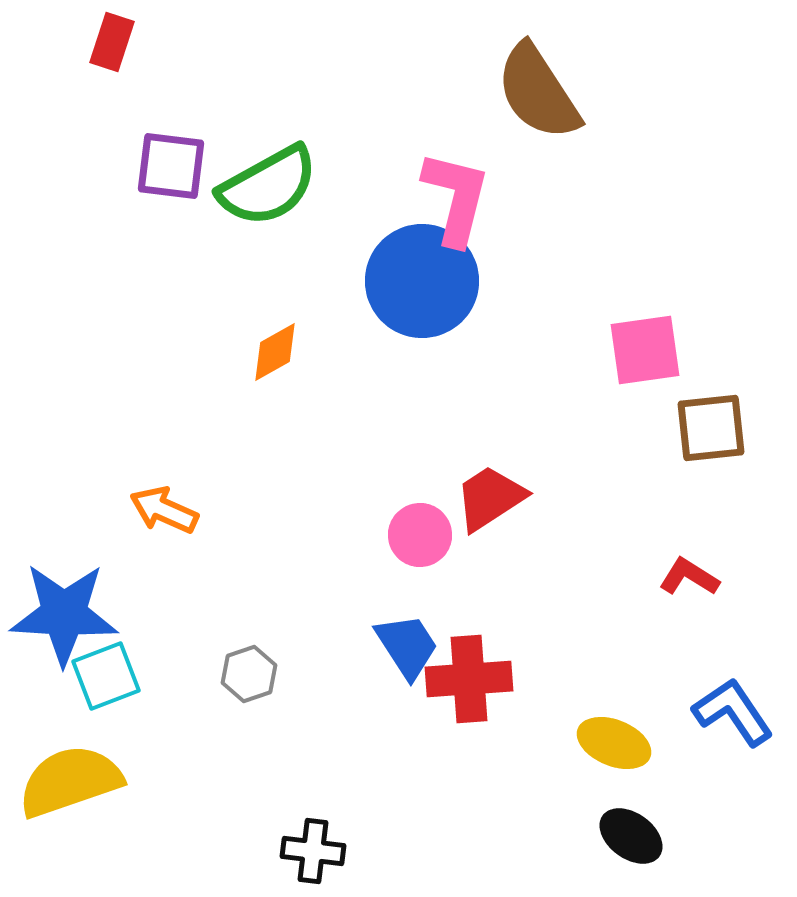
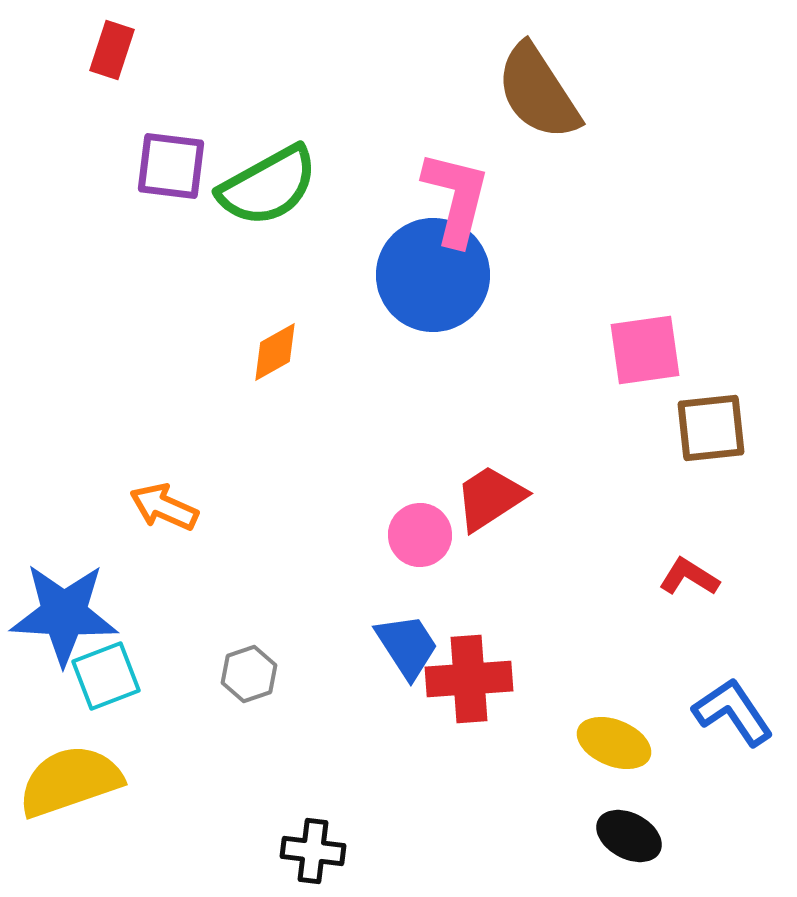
red rectangle: moved 8 px down
blue circle: moved 11 px right, 6 px up
orange arrow: moved 3 px up
black ellipse: moved 2 px left; rotated 8 degrees counterclockwise
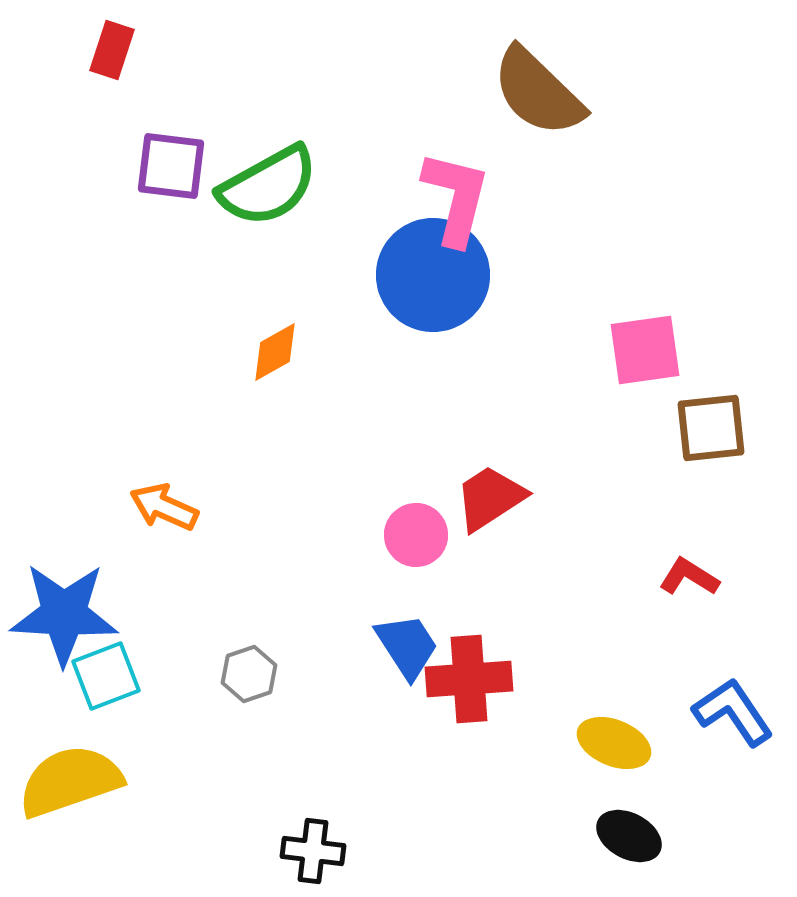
brown semicircle: rotated 13 degrees counterclockwise
pink circle: moved 4 px left
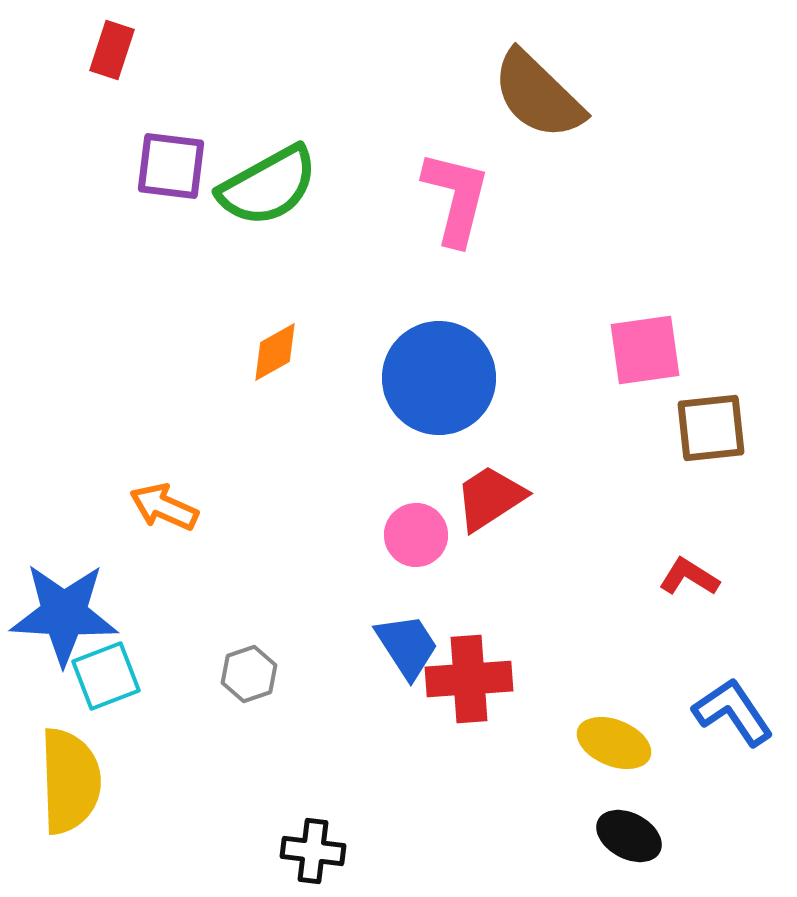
brown semicircle: moved 3 px down
blue circle: moved 6 px right, 103 px down
yellow semicircle: rotated 107 degrees clockwise
